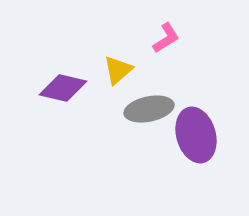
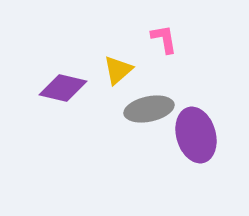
pink L-shape: moved 2 px left, 1 px down; rotated 68 degrees counterclockwise
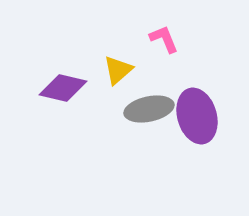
pink L-shape: rotated 12 degrees counterclockwise
purple ellipse: moved 1 px right, 19 px up
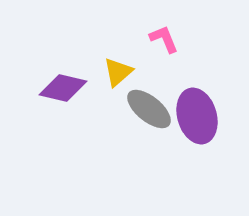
yellow triangle: moved 2 px down
gray ellipse: rotated 51 degrees clockwise
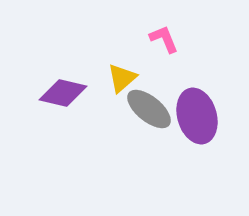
yellow triangle: moved 4 px right, 6 px down
purple diamond: moved 5 px down
